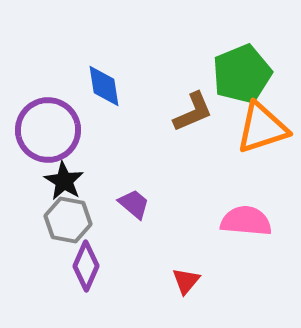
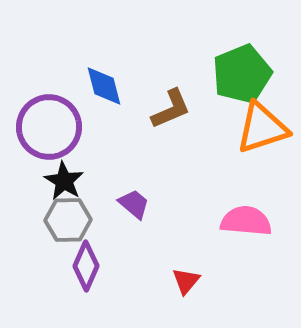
blue diamond: rotated 6 degrees counterclockwise
brown L-shape: moved 22 px left, 3 px up
purple circle: moved 1 px right, 3 px up
gray hexagon: rotated 12 degrees counterclockwise
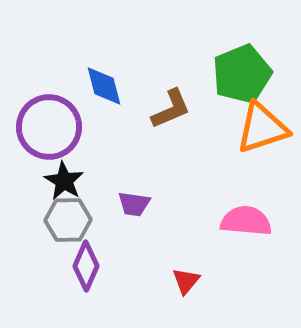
purple trapezoid: rotated 148 degrees clockwise
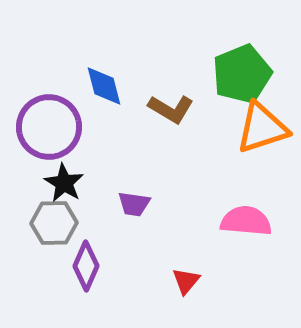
brown L-shape: rotated 54 degrees clockwise
black star: moved 2 px down
gray hexagon: moved 14 px left, 3 px down
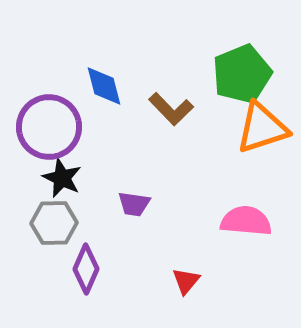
brown L-shape: rotated 15 degrees clockwise
black star: moved 2 px left, 5 px up; rotated 6 degrees counterclockwise
purple diamond: moved 3 px down
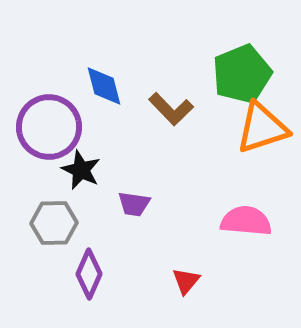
black star: moved 19 px right, 8 px up
purple diamond: moved 3 px right, 5 px down
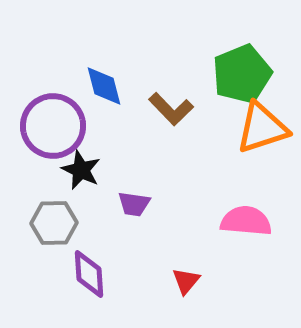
purple circle: moved 4 px right, 1 px up
purple diamond: rotated 27 degrees counterclockwise
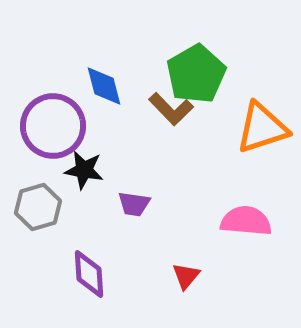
green pentagon: moved 46 px left; rotated 8 degrees counterclockwise
black star: moved 3 px right; rotated 15 degrees counterclockwise
gray hexagon: moved 16 px left, 16 px up; rotated 15 degrees counterclockwise
red triangle: moved 5 px up
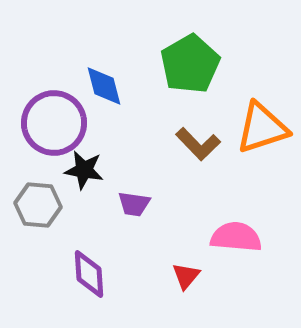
green pentagon: moved 6 px left, 10 px up
brown L-shape: moved 27 px right, 35 px down
purple circle: moved 1 px right, 3 px up
gray hexagon: moved 2 px up; rotated 21 degrees clockwise
pink semicircle: moved 10 px left, 16 px down
